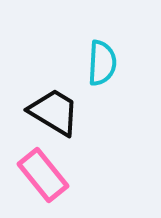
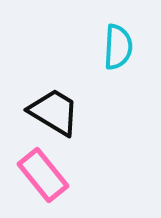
cyan semicircle: moved 16 px right, 16 px up
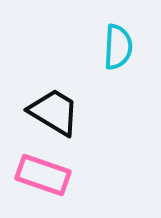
pink rectangle: rotated 32 degrees counterclockwise
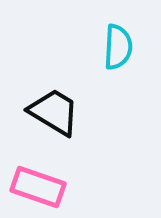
pink rectangle: moved 5 px left, 12 px down
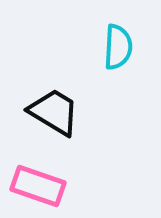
pink rectangle: moved 1 px up
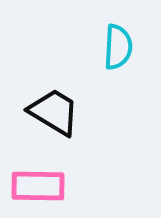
pink rectangle: rotated 18 degrees counterclockwise
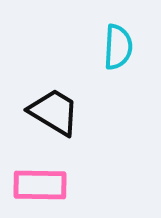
pink rectangle: moved 2 px right, 1 px up
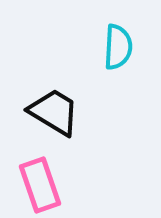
pink rectangle: rotated 70 degrees clockwise
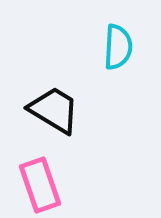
black trapezoid: moved 2 px up
